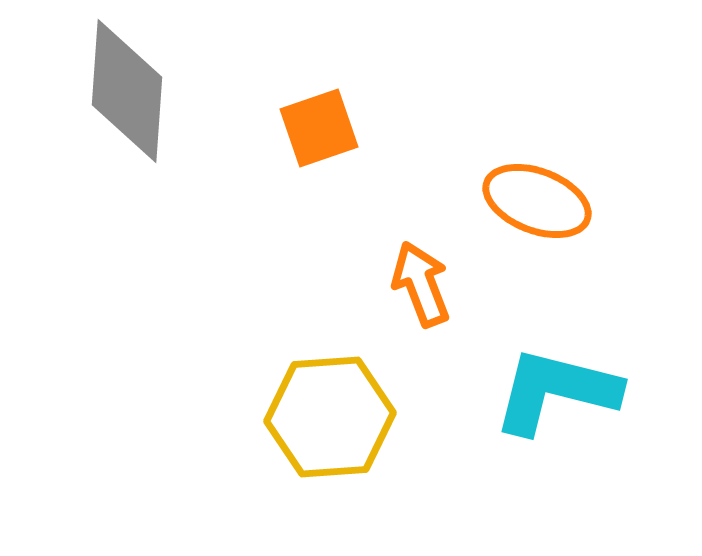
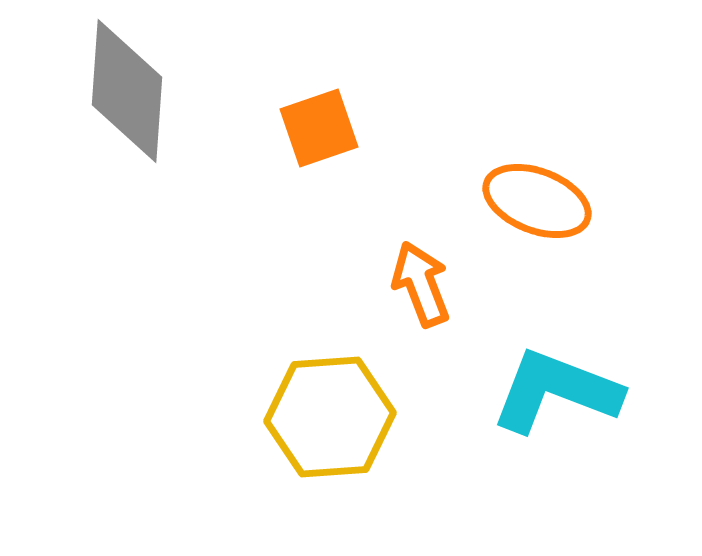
cyan L-shape: rotated 7 degrees clockwise
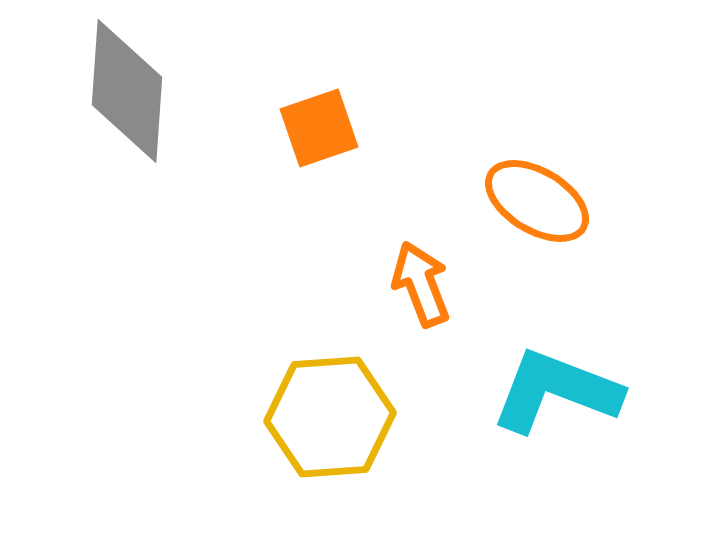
orange ellipse: rotated 10 degrees clockwise
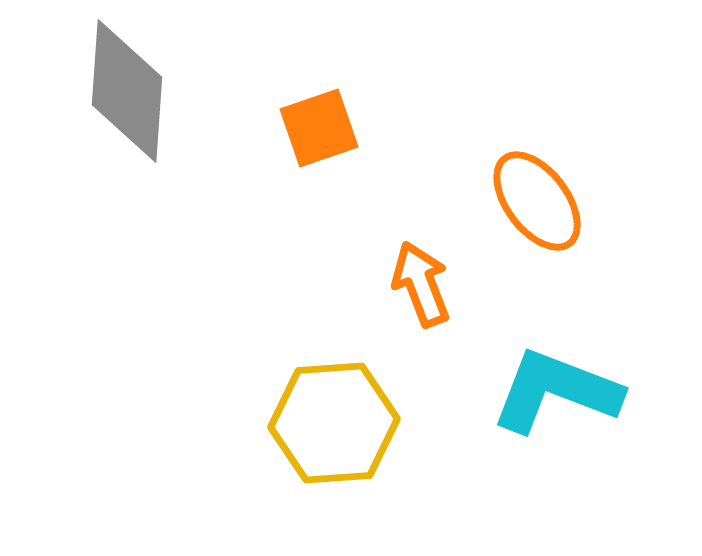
orange ellipse: rotated 22 degrees clockwise
yellow hexagon: moved 4 px right, 6 px down
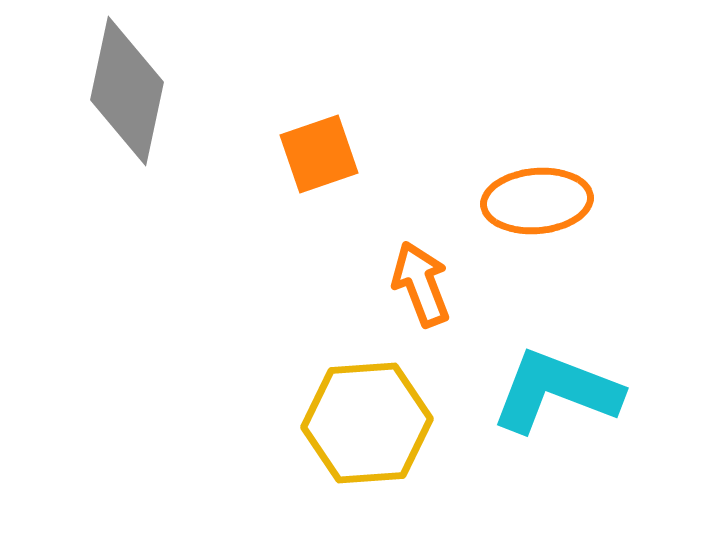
gray diamond: rotated 8 degrees clockwise
orange square: moved 26 px down
orange ellipse: rotated 58 degrees counterclockwise
yellow hexagon: moved 33 px right
